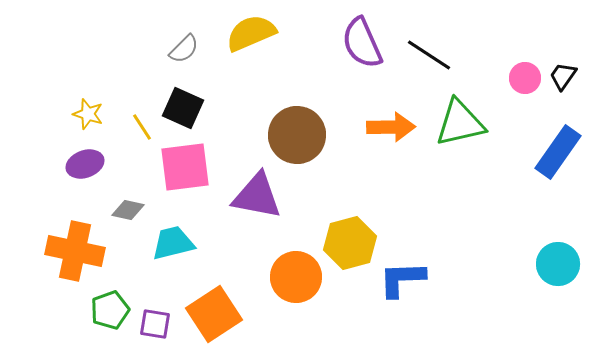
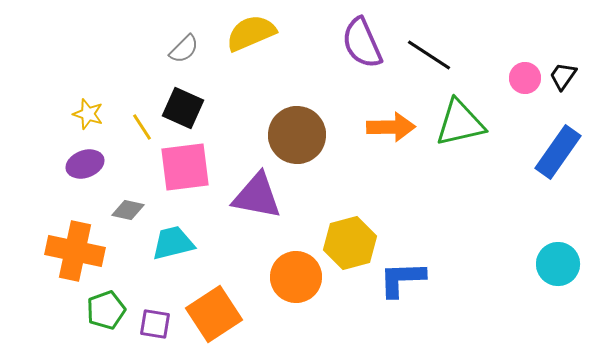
green pentagon: moved 4 px left
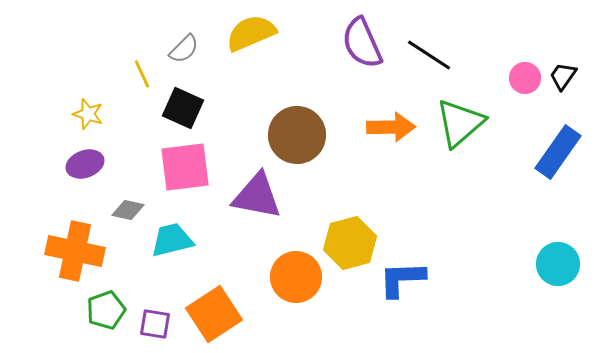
green triangle: rotated 28 degrees counterclockwise
yellow line: moved 53 px up; rotated 8 degrees clockwise
cyan trapezoid: moved 1 px left, 3 px up
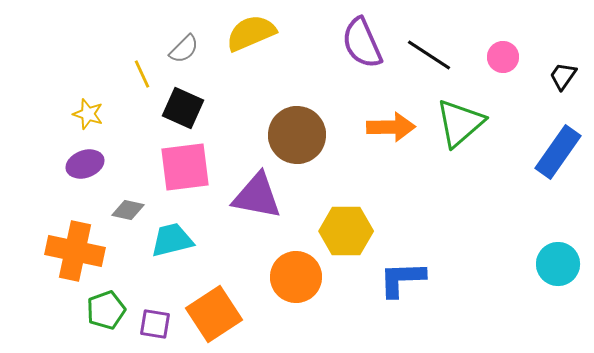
pink circle: moved 22 px left, 21 px up
yellow hexagon: moved 4 px left, 12 px up; rotated 15 degrees clockwise
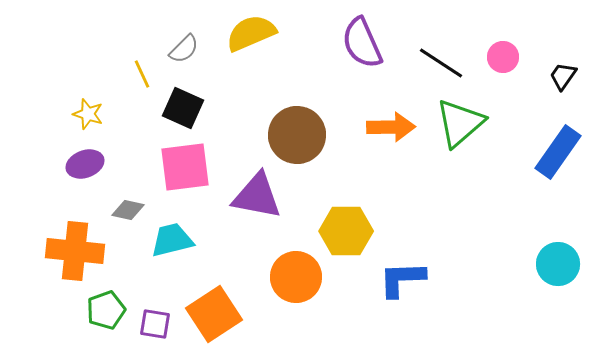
black line: moved 12 px right, 8 px down
orange cross: rotated 6 degrees counterclockwise
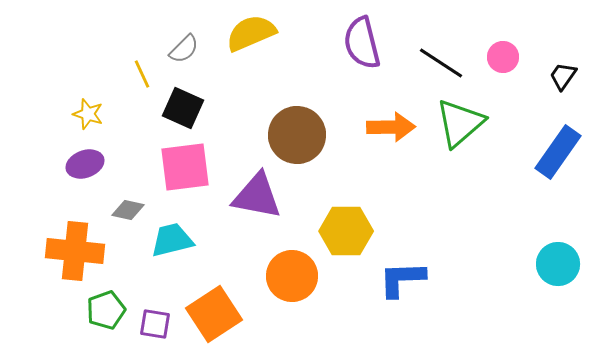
purple semicircle: rotated 10 degrees clockwise
orange circle: moved 4 px left, 1 px up
